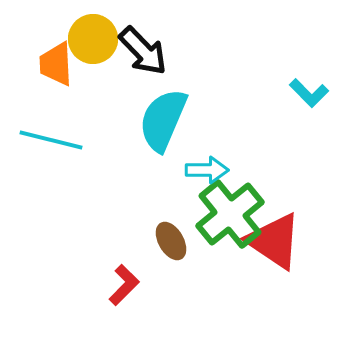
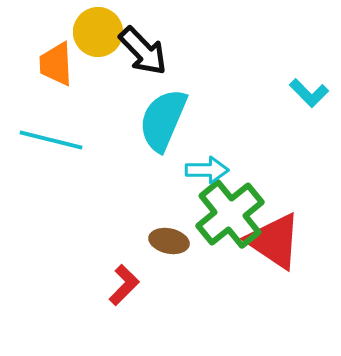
yellow circle: moved 5 px right, 7 px up
brown ellipse: moved 2 px left; rotated 48 degrees counterclockwise
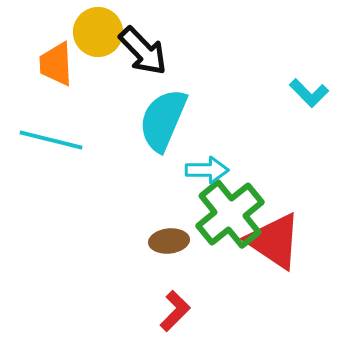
brown ellipse: rotated 18 degrees counterclockwise
red L-shape: moved 51 px right, 26 px down
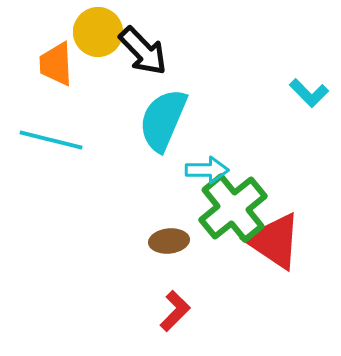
green cross: moved 3 px right, 6 px up
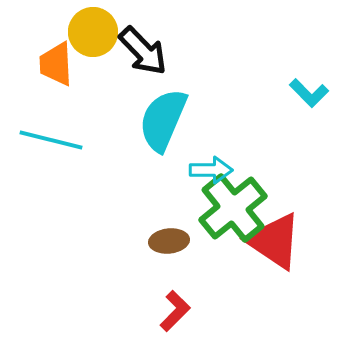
yellow circle: moved 5 px left
cyan arrow: moved 4 px right
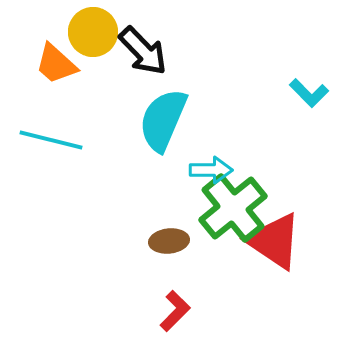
orange trapezoid: rotated 45 degrees counterclockwise
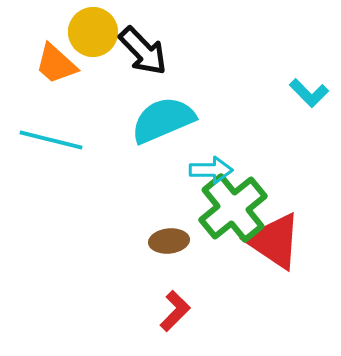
cyan semicircle: rotated 44 degrees clockwise
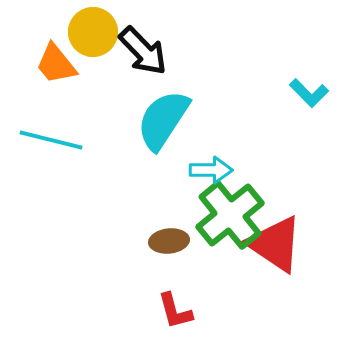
orange trapezoid: rotated 9 degrees clockwise
cyan semicircle: rotated 34 degrees counterclockwise
green cross: moved 3 px left, 7 px down
red triangle: moved 1 px right, 3 px down
red L-shape: rotated 120 degrees clockwise
